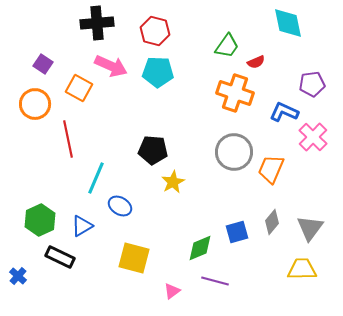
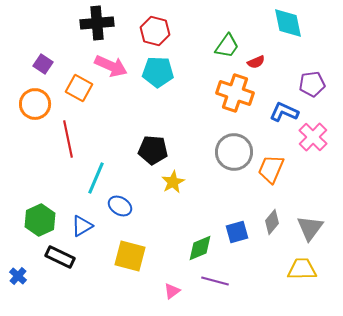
yellow square: moved 4 px left, 2 px up
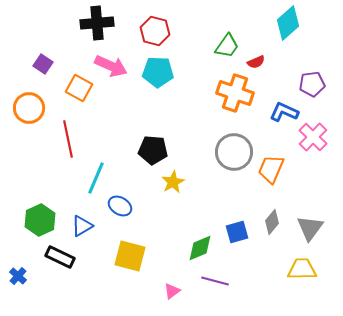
cyan diamond: rotated 60 degrees clockwise
orange circle: moved 6 px left, 4 px down
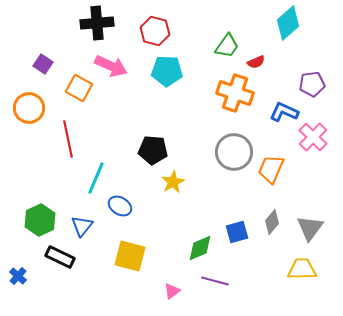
cyan pentagon: moved 9 px right, 1 px up
blue triangle: rotated 20 degrees counterclockwise
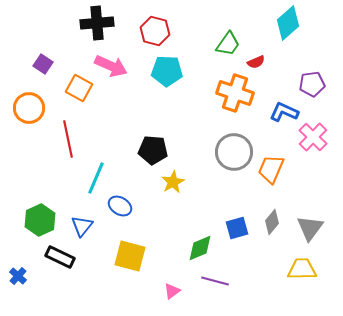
green trapezoid: moved 1 px right, 2 px up
blue square: moved 4 px up
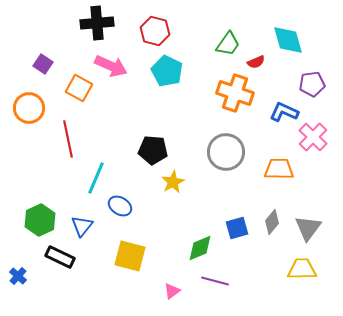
cyan diamond: moved 17 px down; rotated 64 degrees counterclockwise
cyan pentagon: rotated 24 degrees clockwise
gray circle: moved 8 px left
orange trapezoid: moved 8 px right; rotated 68 degrees clockwise
gray triangle: moved 2 px left
